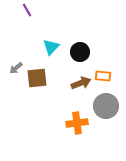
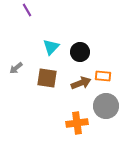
brown square: moved 10 px right; rotated 15 degrees clockwise
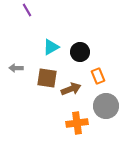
cyan triangle: rotated 18 degrees clockwise
gray arrow: rotated 40 degrees clockwise
orange rectangle: moved 5 px left; rotated 63 degrees clockwise
brown arrow: moved 10 px left, 6 px down
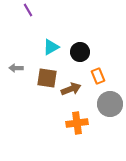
purple line: moved 1 px right
gray circle: moved 4 px right, 2 px up
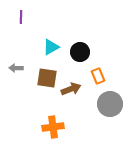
purple line: moved 7 px left, 7 px down; rotated 32 degrees clockwise
orange cross: moved 24 px left, 4 px down
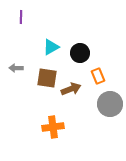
black circle: moved 1 px down
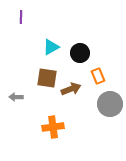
gray arrow: moved 29 px down
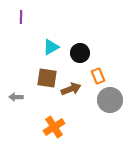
gray circle: moved 4 px up
orange cross: moved 1 px right; rotated 25 degrees counterclockwise
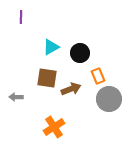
gray circle: moved 1 px left, 1 px up
